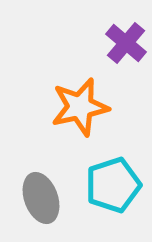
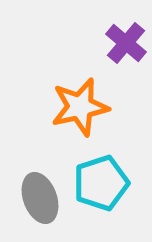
cyan pentagon: moved 12 px left, 2 px up
gray ellipse: moved 1 px left
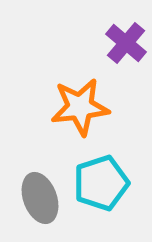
orange star: rotated 6 degrees clockwise
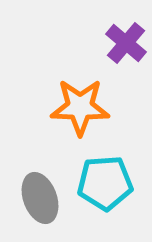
orange star: rotated 8 degrees clockwise
cyan pentagon: moved 4 px right; rotated 14 degrees clockwise
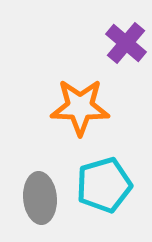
cyan pentagon: moved 1 px left, 2 px down; rotated 12 degrees counterclockwise
gray ellipse: rotated 15 degrees clockwise
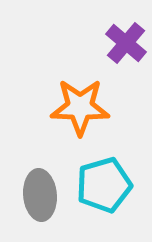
gray ellipse: moved 3 px up
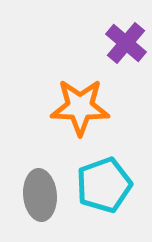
cyan pentagon: rotated 4 degrees counterclockwise
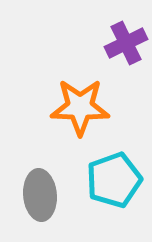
purple cross: rotated 24 degrees clockwise
cyan pentagon: moved 10 px right, 5 px up
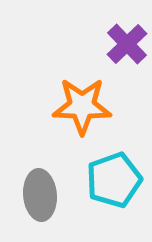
purple cross: moved 1 px right, 1 px down; rotated 18 degrees counterclockwise
orange star: moved 2 px right, 1 px up
